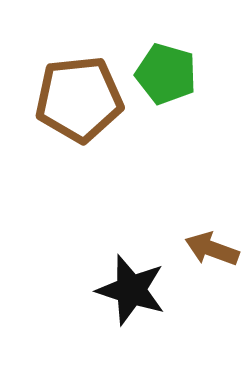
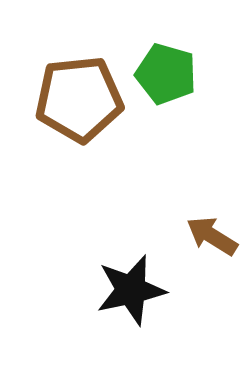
brown arrow: moved 13 px up; rotated 12 degrees clockwise
black star: rotated 30 degrees counterclockwise
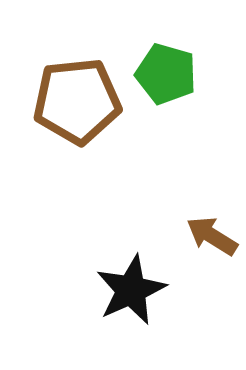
brown pentagon: moved 2 px left, 2 px down
black star: rotated 12 degrees counterclockwise
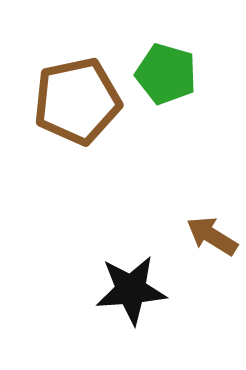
brown pentagon: rotated 6 degrees counterclockwise
black star: rotated 20 degrees clockwise
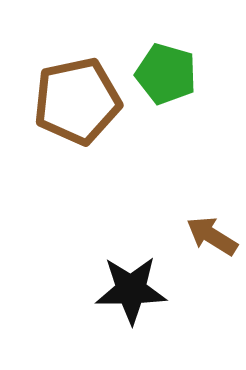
black star: rotated 4 degrees clockwise
